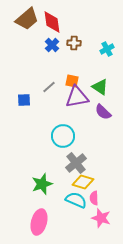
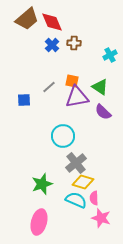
red diamond: rotated 15 degrees counterclockwise
cyan cross: moved 3 px right, 6 px down
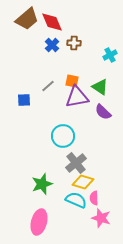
gray line: moved 1 px left, 1 px up
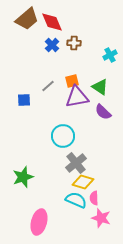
orange square: rotated 24 degrees counterclockwise
green star: moved 19 px left, 7 px up
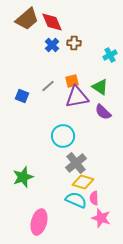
blue square: moved 2 px left, 4 px up; rotated 24 degrees clockwise
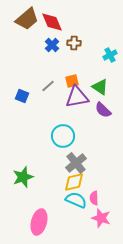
purple semicircle: moved 2 px up
yellow diamond: moved 9 px left; rotated 30 degrees counterclockwise
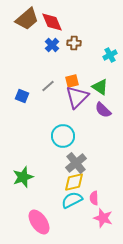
purple triangle: rotated 35 degrees counterclockwise
cyan semicircle: moved 4 px left; rotated 50 degrees counterclockwise
pink star: moved 2 px right
pink ellipse: rotated 50 degrees counterclockwise
